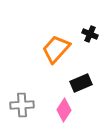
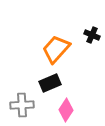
black cross: moved 2 px right, 1 px down
black rectangle: moved 31 px left
pink diamond: moved 2 px right
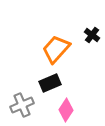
black cross: rotated 14 degrees clockwise
gray cross: rotated 20 degrees counterclockwise
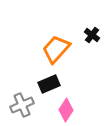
black rectangle: moved 1 px left, 1 px down
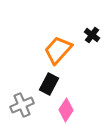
orange trapezoid: moved 2 px right, 1 px down
black rectangle: rotated 40 degrees counterclockwise
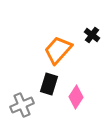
black rectangle: rotated 10 degrees counterclockwise
pink diamond: moved 10 px right, 13 px up
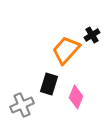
black cross: rotated 21 degrees clockwise
orange trapezoid: moved 8 px right
pink diamond: rotated 10 degrees counterclockwise
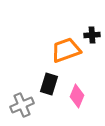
black cross: rotated 28 degrees clockwise
orange trapezoid: rotated 28 degrees clockwise
pink diamond: moved 1 px right, 1 px up
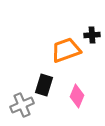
black rectangle: moved 5 px left, 1 px down
